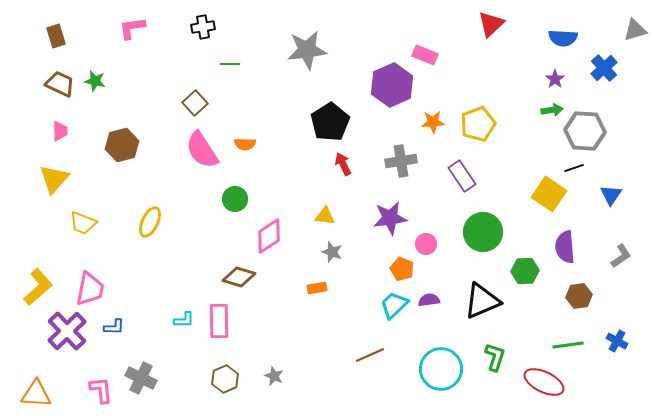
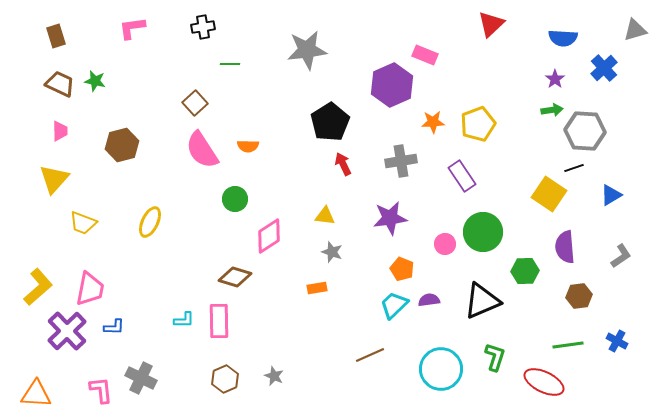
orange semicircle at (245, 144): moved 3 px right, 2 px down
blue triangle at (611, 195): rotated 25 degrees clockwise
pink circle at (426, 244): moved 19 px right
brown diamond at (239, 277): moved 4 px left
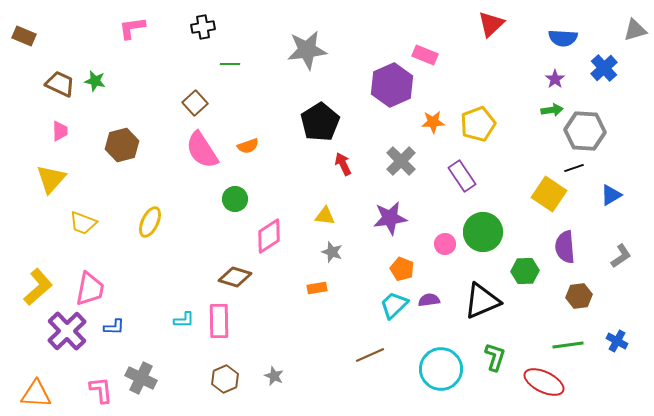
brown rectangle at (56, 36): moved 32 px left; rotated 50 degrees counterclockwise
black pentagon at (330, 122): moved 10 px left
orange semicircle at (248, 146): rotated 20 degrees counterclockwise
gray cross at (401, 161): rotated 36 degrees counterclockwise
yellow triangle at (54, 179): moved 3 px left
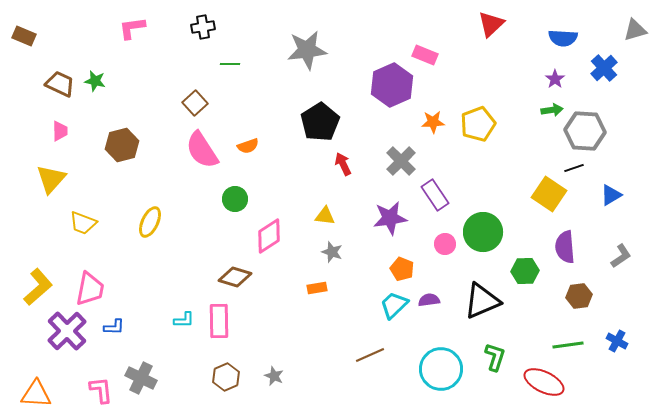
purple rectangle at (462, 176): moved 27 px left, 19 px down
brown hexagon at (225, 379): moved 1 px right, 2 px up
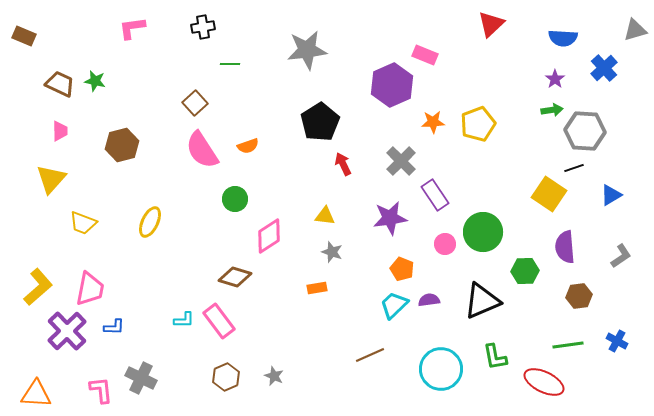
pink rectangle at (219, 321): rotated 36 degrees counterclockwise
green L-shape at (495, 357): rotated 152 degrees clockwise
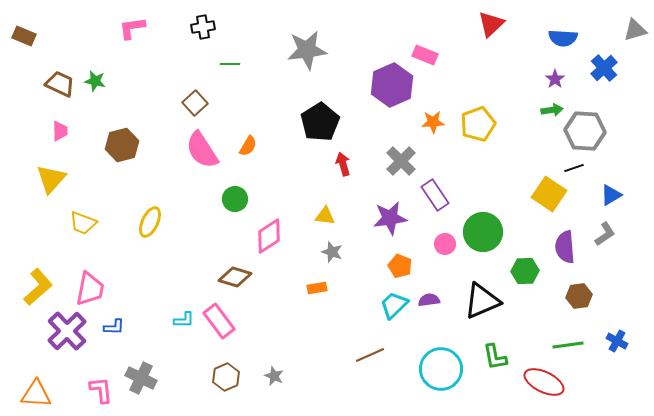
orange semicircle at (248, 146): rotated 40 degrees counterclockwise
red arrow at (343, 164): rotated 10 degrees clockwise
gray L-shape at (621, 256): moved 16 px left, 22 px up
orange pentagon at (402, 269): moved 2 px left, 3 px up
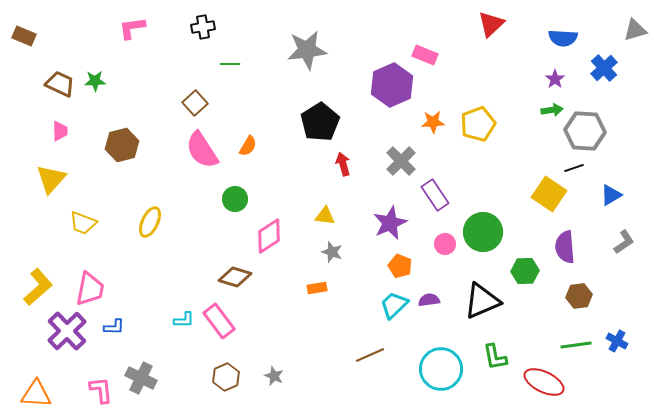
green star at (95, 81): rotated 15 degrees counterclockwise
purple star at (390, 218): moved 5 px down; rotated 16 degrees counterclockwise
gray L-shape at (605, 234): moved 19 px right, 8 px down
green line at (568, 345): moved 8 px right
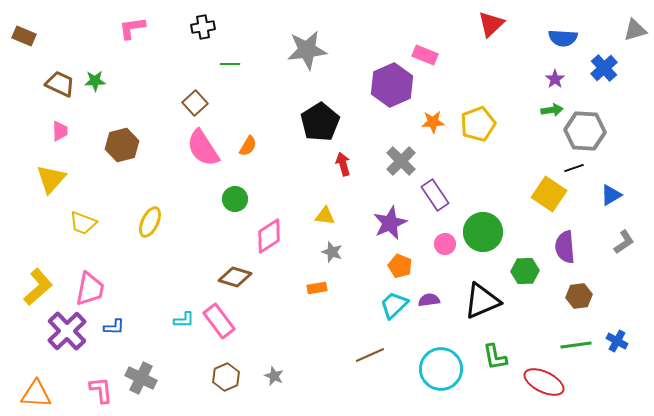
pink semicircle at (202, 150): moved 1 px right, 2 px up
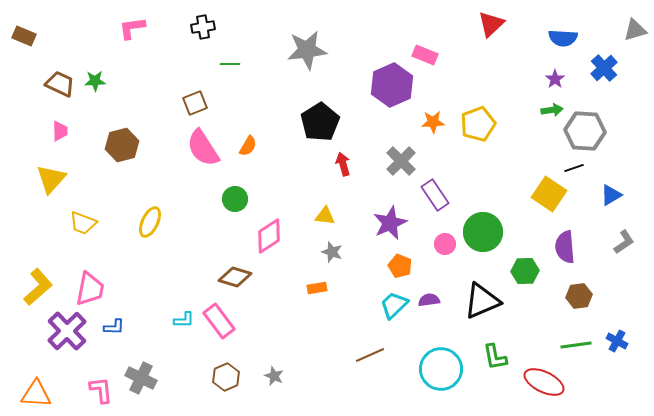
brown square at (195, 103): rotated 20 degrees clockwise
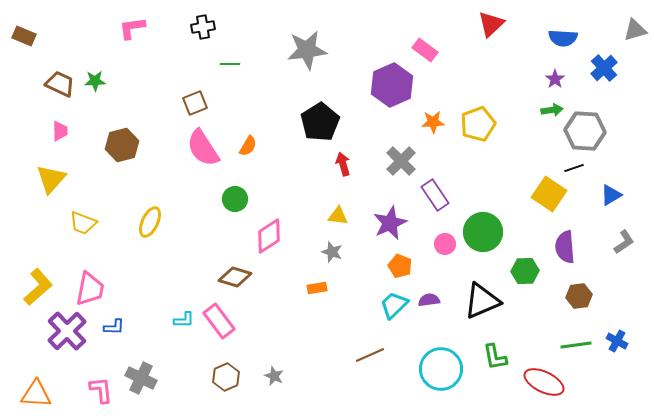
pink rectangle at (425, 55): moved 5 px up; rotated 15 degrees clockwise
yellow triangle at (325, 216): moved 13 px right
